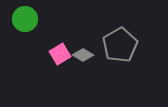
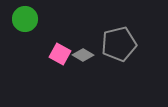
gray pentagon: moved 1 px left, 1 px up; rotated 16 degrees clockwise
pink square: rotated 30 degrees counterclockwise
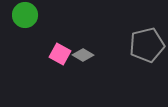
green circle: moved 4 px up
gray pentagon: moved 28 px right, 1 px down
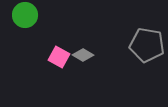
gray pentagon: rotated 24 degrees clockwise
pink square: moved 1 px left, 3 px down
